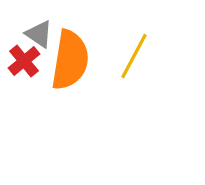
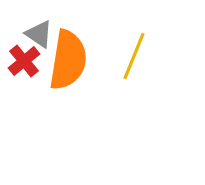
yellow line: rotated 6 degrees counterclockwise
orange semicircle: moved 2 px left
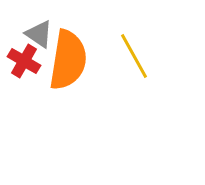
yellow line: rotated 51 degrees counterclockwise
red cross: rotated 20 degrees counterclockwise
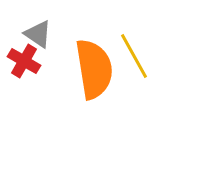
gray triangle: moved 1 px left
orange semicircle: moved 26 px right, 9 px down; rotated 18 degrees counterclockwise
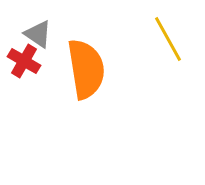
yellow line: moved 34 px right, 17 px up
orange semicircle: moved 8 px left
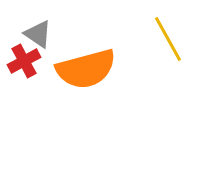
red cross: rotated 32 degrees clockwise
orange semicircle: rotated 84 degrees clockwise
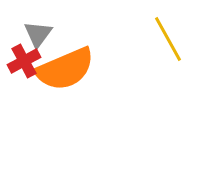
gray triangle: rotated 32 degrees clockwise
orange semicircle: moved 21 px left; rotated 8 degrees counterclockwise
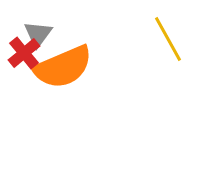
red cross: moved 8 px up; rotated 12 degrees counterclockwise
orange semicircle: moved 2 px left, 2 px up
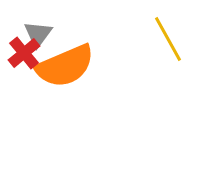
orange semicircle: moved 2 px right, 1 px up
